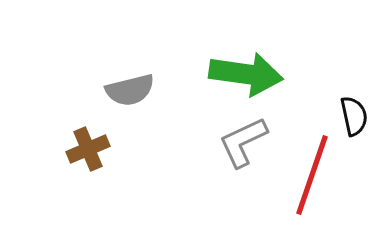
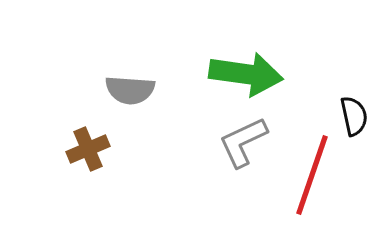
gray semicircle: rotated 18 degrees clockwise
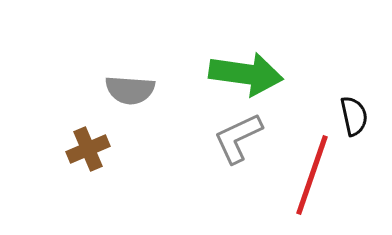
gray L-shape: moved 5 px left, 4 px up
